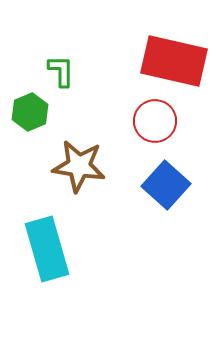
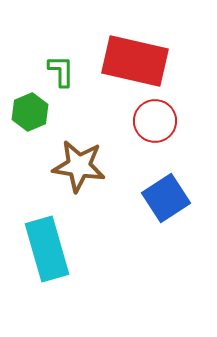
red rectangle: moved 39 px left
blue square: moved 13 px down; rotated 15 degrees clockwise
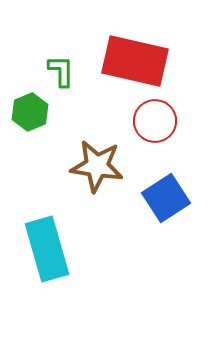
brown star: moved 18 px right
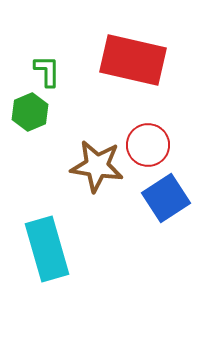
red rectangle: moved 2 px left, 1 px up
green L-shape: moved 14 px left
red circle: moved 7 px left, 24 px down
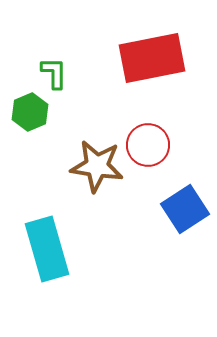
red rectangle: moved 19 px right, 2 px up; rotated 24 degrees counterclockwise
green L-shape: moved 7 px right, 2 px down
blue square: moved 19 px right, 11 px down
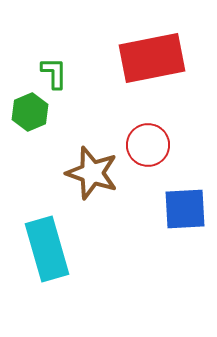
brown star: moved 5 px left, 7 px down; rotated 10 degrees clockwise
blue square: rotated 30 degrees clockwise
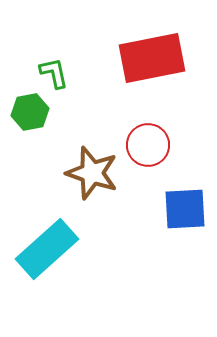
green L-shape: rotated 12 degrees counterclockwise
green hexagon: rotated 12 degrees clockwise
cyan rectangle: rotated 64 degrees clockwise
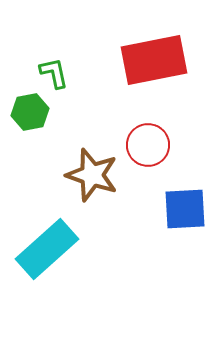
red rectangle: moved 2 px right, 2 px down
brown star: moved 2 px down
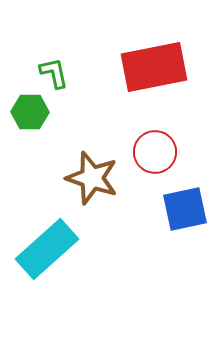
red rectangle: moved 7 px down
green hexagon: rotated 12 degrees clockwise
red circle: moved 7 px right, 7 px down
brown star: moved 3 px down
blue square: rotated 9 degrees counterclockwise
